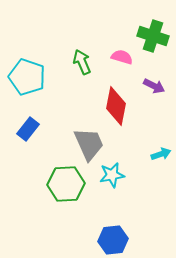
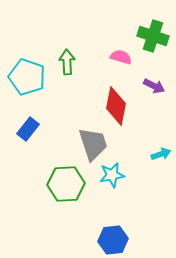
pink semicircle: moved 1 px left
green arrow: moved 15 px left; rotated 20 degrees clockwise
gray trapezoid: moved 4 px right; rotated 6 degrees clockwise
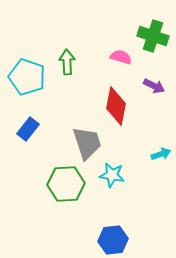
gray trapezoid: moved 6 px left, 1 px up
cyan star: rotated 20 degrees clockwise
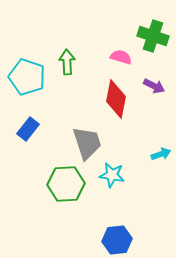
red diamond: moved 7 px up
blue hexagon: moved 4 px right
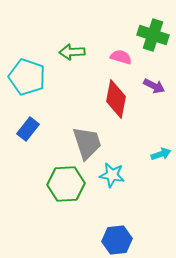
green cross: moved 1 px up
green arrow: moved 5 px right, 10 px up; rotated 90 degrees counterclockwise
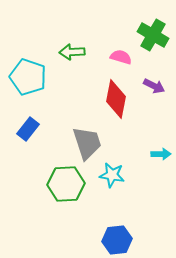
green cross: rotated 12 degrees clockwise
cyan pentagon: moved 1 px right
cyan arrow: rotated 18 degrees clockwise
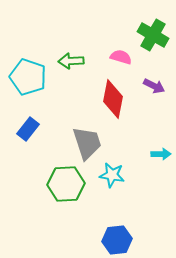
green arrow: moved 1 px left, 9 px down
red diamond: moved 3 px left
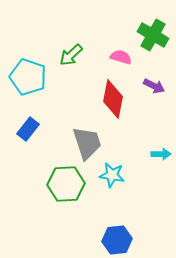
green arrow: moved 6 px up; rotated 40 degrees counterclockwise
